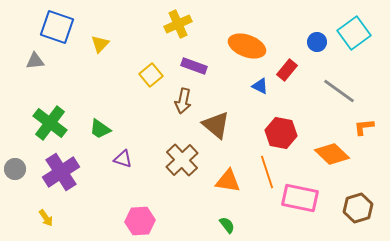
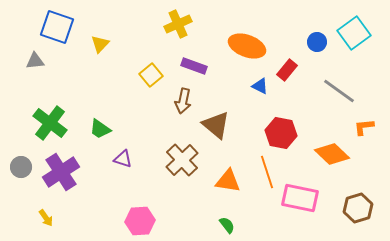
gray circle: moved 6 px right, 2 px up
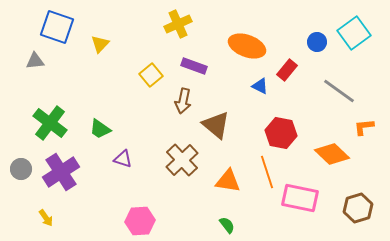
gray circle: moved 2 px down
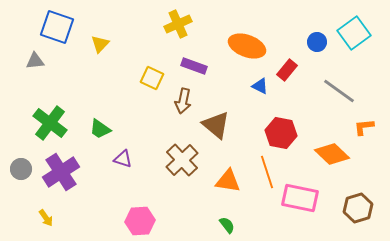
yellow square: moved 1 px right, 3 px down; rotated 25 degrees counterclockwise
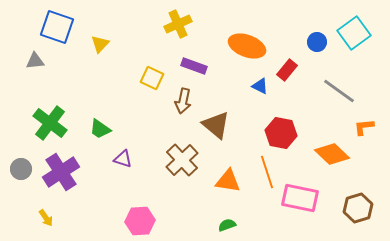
green semicircle: rotated 72 degrees counterclockwise
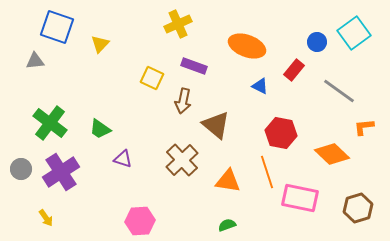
red rectangle: moved 7 px right
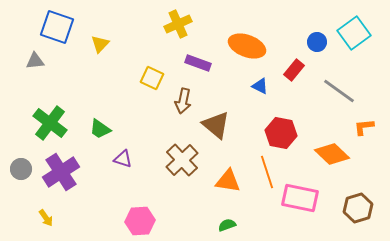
purple rectangle: moved 4 px right, 3 px up
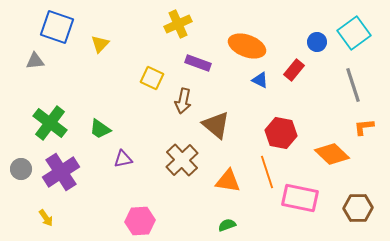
blue triangle: moved 6 px up
gray line: moved 14 px right, 6 px up; rotated 36 degrees clockwise
purple triangle: rotated 30 degrees counterclockwise
brown hexagon: rotated 16 degrees clockwise
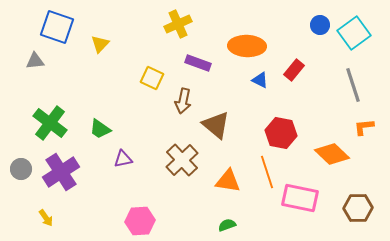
blue circle: moved 3 px right, 17 px up
orange ellipse: rotated 18 degrees counterclockwise
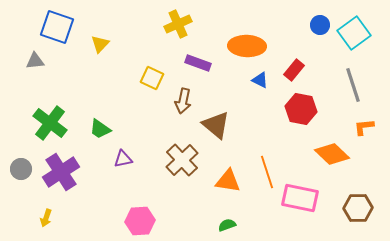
red hexagon: moved 20 px right, 24 px up
yellow arrow: rotated 54 degrees clockwise
